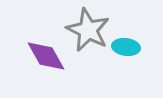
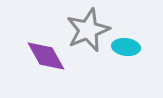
gray star: rotated 24 degrees clockwise
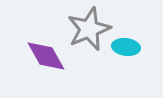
gray star: moved 1 px right, 1 px up
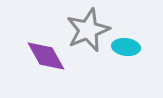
gray star: moved 1 px left, 1 px down
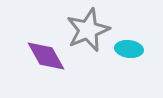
cyan ellipse: moved 3 px right, 2 px down
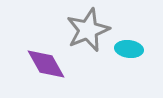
purple diamond: moved 8 px down
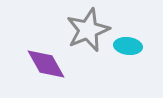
cyan ellipse: moved 1 px left, 3 px up
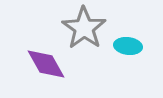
gray star: moved 4 px left, 2 px up; rotated 15 degrees counterclockwise
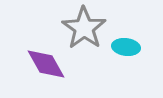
cyan ellipse: moved 2 px left, 1 px down
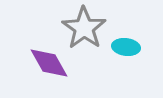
purple diamond: moved 3 px right, 1 px up
